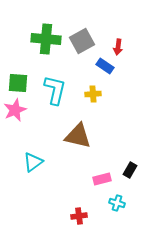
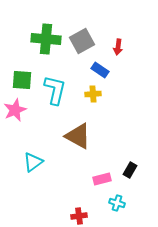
blue rectangle: moved 5 px left, 4 px down
green square: moved 4 px right, 3 px up
brown triangle: rotated 16 degrees clockwise
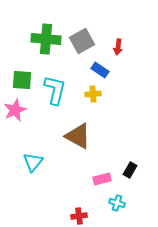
cyan triangle: rotated 15 degrees counterclockwise
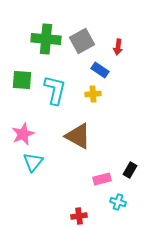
pink star: moved 8 px right, 24 px down
cyan cross: moved 1 px right, 1 px up
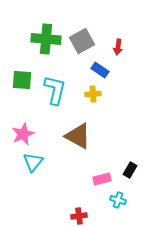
cyan cross: moved 2 px up
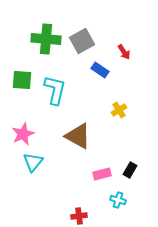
red arrow: moved 6 px right, 5 px down; rotated 42 degrees counterclockwise
yellow cross: moved 26 px right, 16 px down; rotated 28 degrees counterclockwise
pink rectangle: moved 5 px up
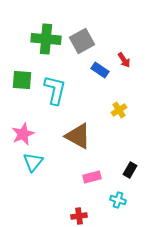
red arrow: moved 8 px down
pink rectangle: moved 10 px left, 3 px down
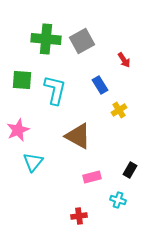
blue rectangle: moved 15 px down; rotated 24 degrees clockwise
pink star: moved 5 px left, 4 px up
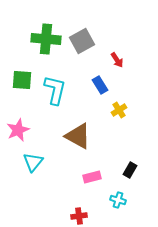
red arrow: moved 7 px left
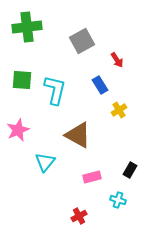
green cross: moved 19 px left, 12 px up; rotated 12 degrees counterclockwise
brown triangle: moved 1 px up
cyan triangle: moved 12 px right
red cross: rotated 21 degrees counterclockwise
